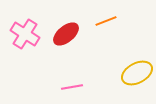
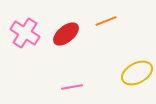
pink cross: moved 1 px up
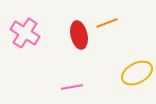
orange line: moved 1 px right, 2 px down
red ellipse: moved 13 px right, 1 px down; rotated 64 degrees counterclockwise
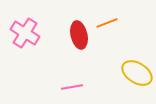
yellow ellipse: rotated 60 degrees clockwise
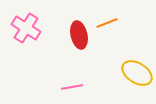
pink cross: moved 1 px right, 5 px up
